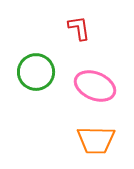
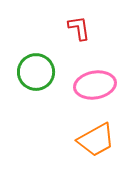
pink ellipse: moved 1 px up; rotated 33 degrees counterclockwise
orange trapezoid: rotated 30 degrees counterclockwise
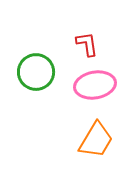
red L-shape: moved 8 px right, 16 px down
orange trapezoid: rotated 30 degrees counterclockwise
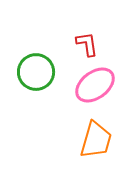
pink ellipse: rotated 27 degrees counterclockwise
orange trapezoid: rotated 15 degrees counterclockwise
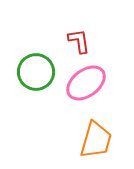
red L-shape: moved 8 px left, 3 px up
pink ellipse: moved 9 px left, 2 px up
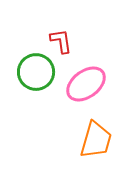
red L-shape: moved 18 px left
pink ellipse: moved 1 px down
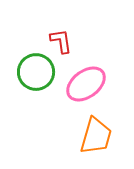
orange trapezoid: moved 4 px up
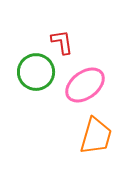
red L-shape: moved 1 px right, 1 px down
pink ellipse: moved 1 px left, 1 px down
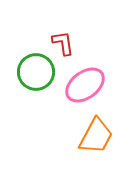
red L-shape: moved 1 px right, 1 px down
orange trapezoid: rotated 12 degrees clockwise
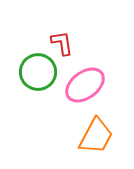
red L-shape: moved 1 px left
green circle: moved 2 px right
